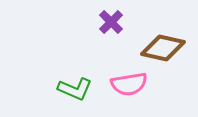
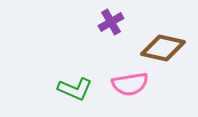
purple cross: rotated 15 degrees clockwise
pink semicircle: moved 1 px right
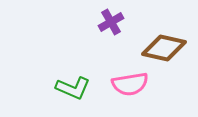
brown diamond: moved 1 px right
green L-shape: moved 2 px left, 1 px up
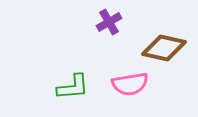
purple cross: moved 2 px left
green L-shape: moved 1 px up; rotated 28 degrees counterclockwise
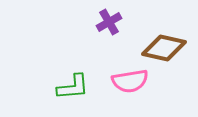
pink semicircle: moved 3 px up
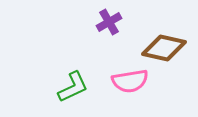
green L-shape: rotated 20 degrees counterclockwise
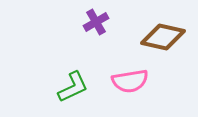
purple cross: moved 13 px left
brown diamond: moved 1 px left, 11 px up
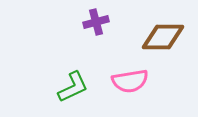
purple cross: rotated 15 degrees clockwise
brown diamond: rotated 12 degrees counterclockwise
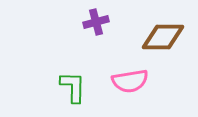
green L-shape: rotated 64 degrees counterclockwise
